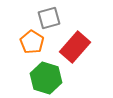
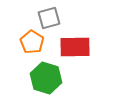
red rectangle: rotated 48 degrees clockwise
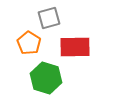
orange pentagon: moved 3 px left, 1 px down
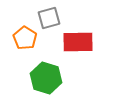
orange pentagon: moved 4 px left, 5 px up
red rectangle: moved 3 px right, 5 px up
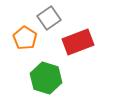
gray square: rotated 20 degrees counterclockwise
red rectangle: rotated 20 degrees counterclockwise
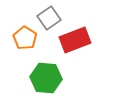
red rectangle: moved 3 px left, 2 px up
green hexagon: rotated 12 degrees counterclockwise
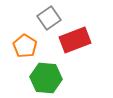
orange pentagon: moved 8 px down
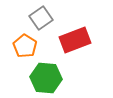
gray square: moved 8 px left
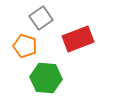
red rectangle: moved 3 px right, 1 px up
orange pentagon: rotated 15 degrees counterclockwise
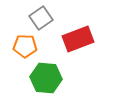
orange pentagon: rotated 15 degrees counterclockwise
